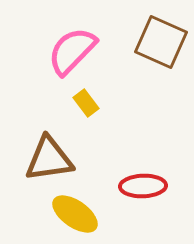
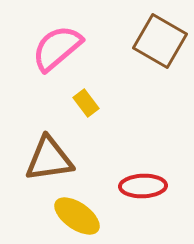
brown square: moved 1 px left, 1 px up; rotated 6 degrees clockwise
pink semicircle: moved 15 px left, 3 px up; rotated 6 degrees clockwise
yellow ellipse: moved 2 px right, 2 px down
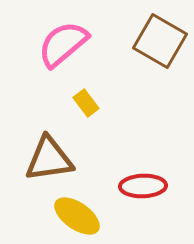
pink semicircle: moved 6 px right, 4 px up
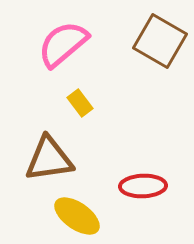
yellow rectangle: moved 6 px left
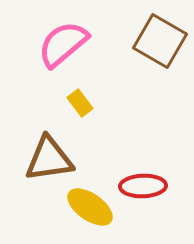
yellow ellipse: moved 13 px right, 9 px up
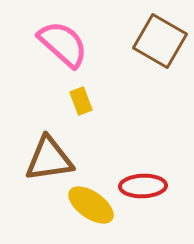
pink semicircle: rotated 82 degrees clockwise
yellow rectangle: moved 1 px right, 2 px up; rotated 16 degrees clockwise
yellow ellipse: moved 1 px right, 2 px up
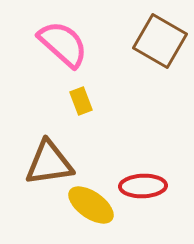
brown triangle: moved 4 px down
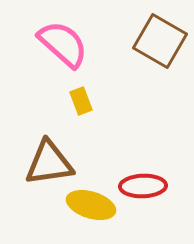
yellow ellipse: rotated 18 degrees counterclockwise
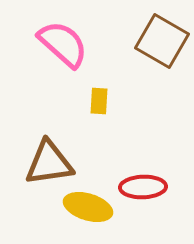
brown square: moved 2 px right
yellow rectangle: moved 18 px right; rotated 24 degrees clockwise
red ellipse: moved 1 px down
yellow ellipse: moved 3 px left, 2 px down
